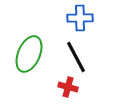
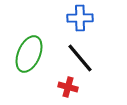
black line: moved 4 px right, 1 px down; rotated 12 degrees counterclockwise
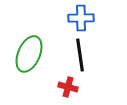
blue cross: moved 1 px right
black line: moved 3 px up; rotated 32 degrees clockwise
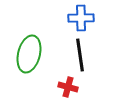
green ellipse: rotated 9 degrees counterclockwise
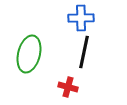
black line: moved 4 px right, 3 px up; rotated 20 degrees clockwise
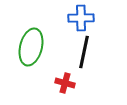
green ellipse: moved 2 px right, 7 px up
red cross: moved 3 px left, 4 px up
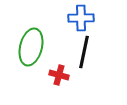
red cross: moved 6 px left, 8 px up
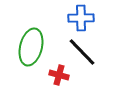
black line: moved 2 px left; rotated 56 degrees counterclockwise
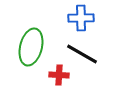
black line: moved 2 px down; rotated 16 degrees counterclockwise
red cross: rotated 12 degrees counterclockwise
